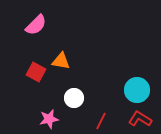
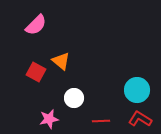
orange triangle: rotated 30 degrees clockwise
red line: rotated 60 degrees clockwise
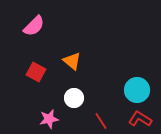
pink semicircle: moved 2 px left, 1 px down
orange triangle: moved 11 px right
red line: rotated 60 degrees clockwise
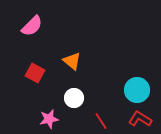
pink semicircle: moved 2 px left
red square: moved 1 px left, 1 px down
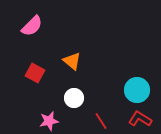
pink star: moved 2 px down
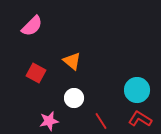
red square: moved 1 px right
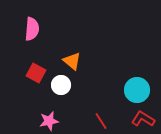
pink semicircle: moved 3 px down; rotated 40 degrees counterclockwise
white circle: moved 13 px left, 13 px up
red L-shape: moved 3 px right
